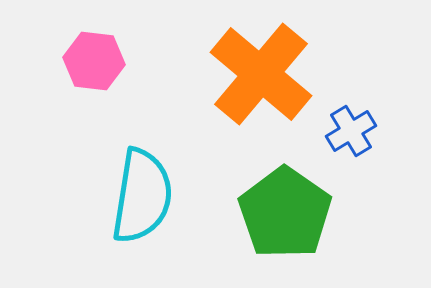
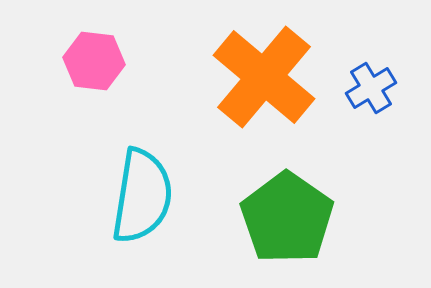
orange cross: moved 3 px right, 3 px down
blue cross: moved 20 px right, 43 px up
green pentagon: moved 2 px right, 5 px down
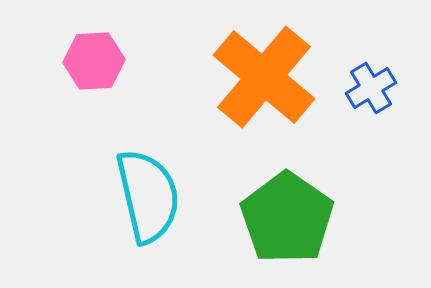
pink hexagon: rotated 10 degrees counterclockwise
cyan semicircle: moved 6 px right; rotated 22 degrees counterclockwise
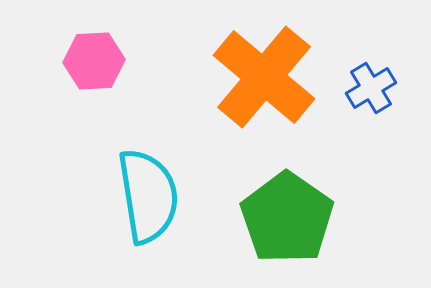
cyan semicircle: rotated 4 degrees clockwise
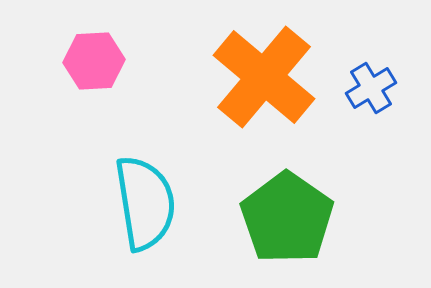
cyan semicircle: moved 3 px left, 7 px down
